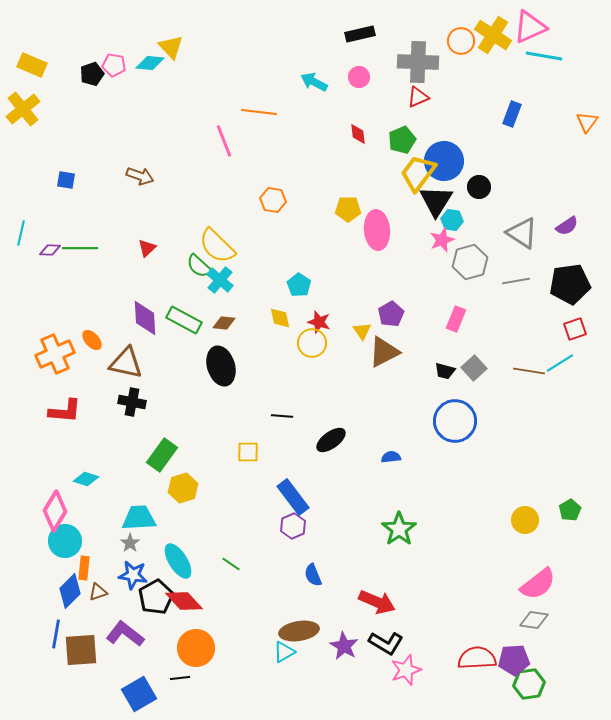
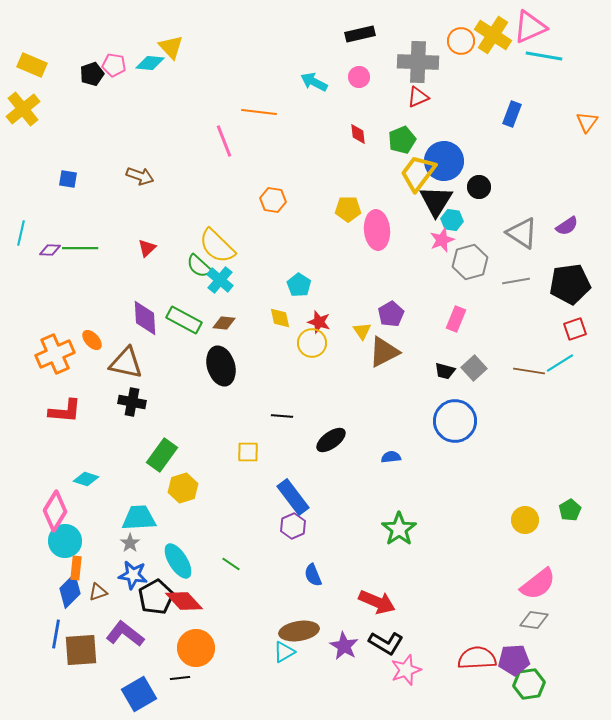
blue square at (66, 180): moved 2 px right, 1 px up
orange rectangle at (84, 568): moved 8 px left
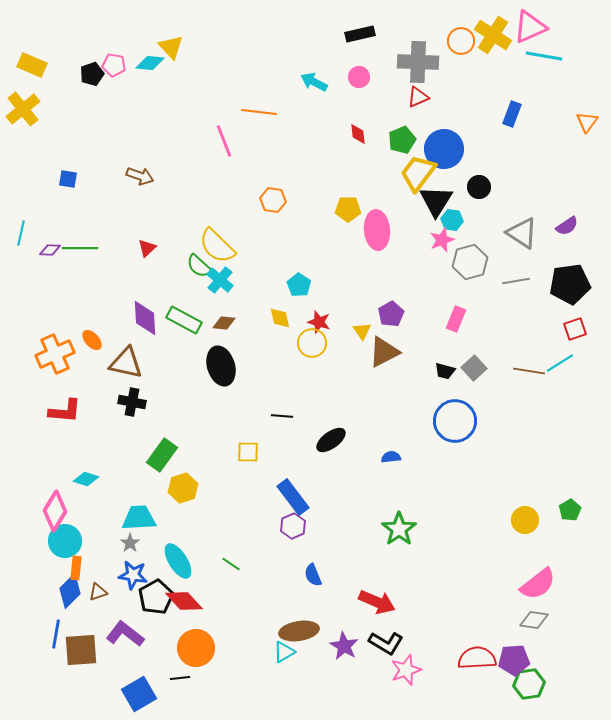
blue circle at (444, 161): moved 12 px up
